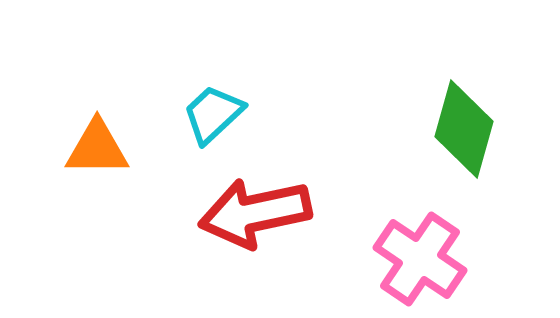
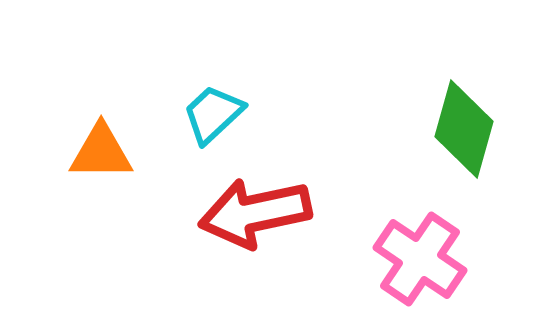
orange triangle: moved 4 px right, 4 px down
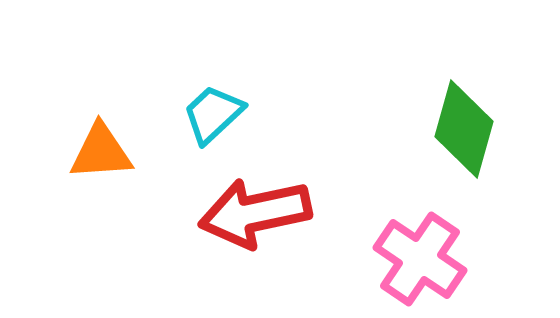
orange triangle: rotated 4 degrees counterclockwise
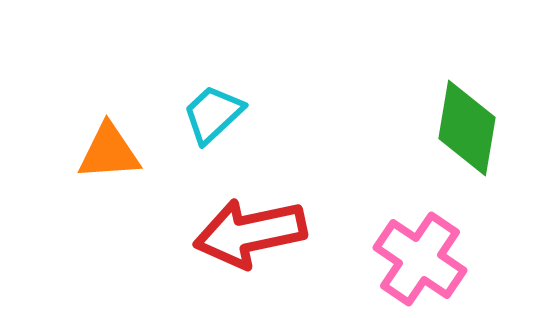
green diamond: moved 3 px right, 1 px up; rotated 6 degrees counterclockwise
orange triangle: moved 8 px right
red arrow: moved 5 px left, 20 px down
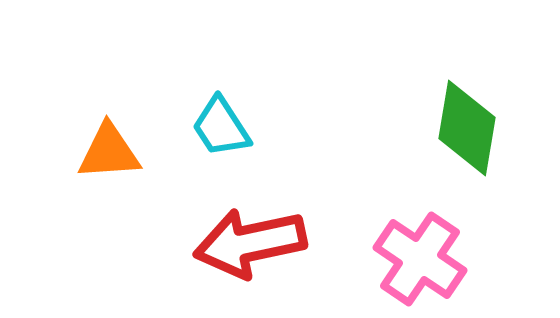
cyan trapezoid: moved 8 px right, 13 px down; rotated 80 degrees counterclockwise
red arrow: moved 10 px down
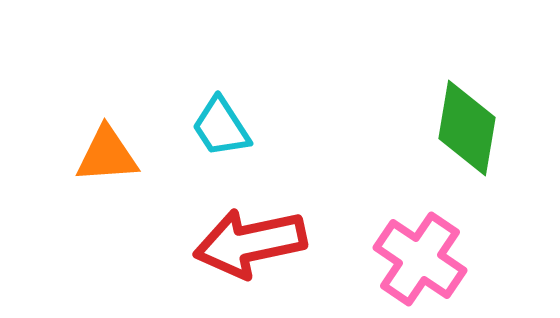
orange triangle: moved 2 px left, 3 px down
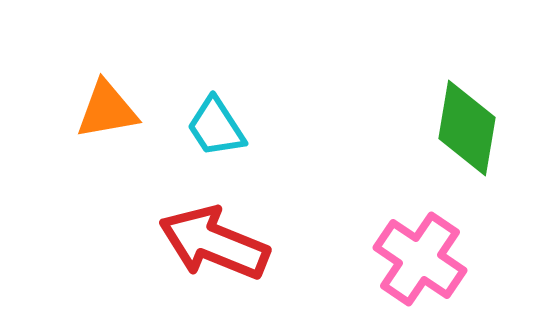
cyan trapezoid: moved 5 px left
orange triangle: moved 45 px up; rotated 6 degrees counterclockwise
red arrow: moved 36 px left; rotated 34 degrees clockwise
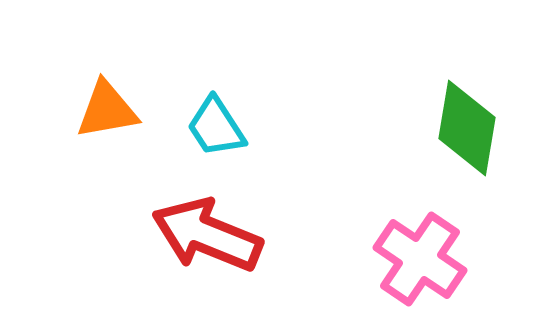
red arrow: moved 7 px left, 8 px up
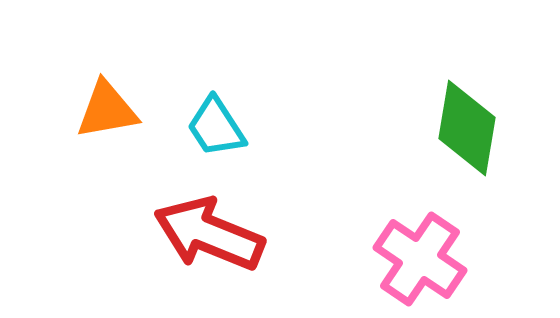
red arrow: moved 2 px right, 1 px up
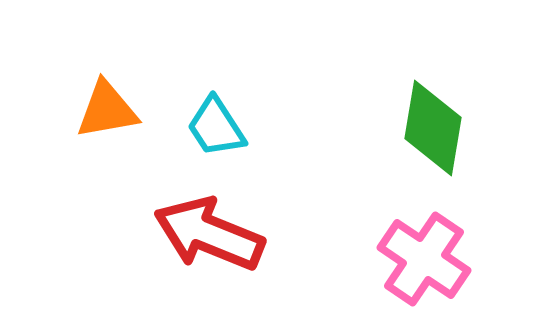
green diamond: moved 34 px left
pink cross: moved 4 px right
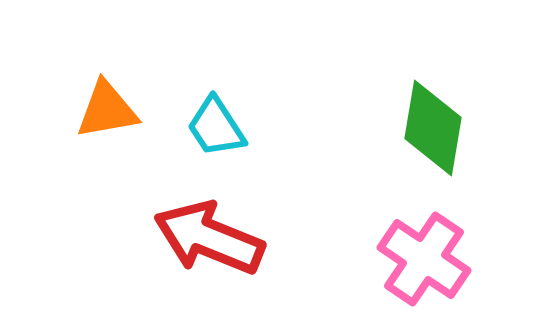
red arrow: moved 4 px down
